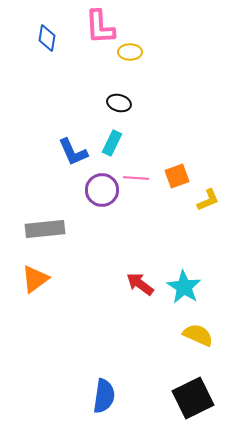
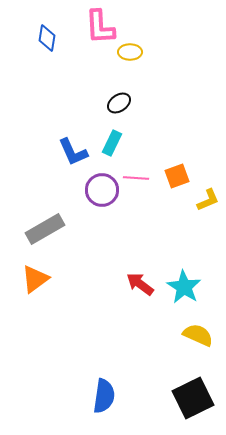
black ellipse: rotated 50 degrees counterclockwise
gray rectangle: rotated 24 degrees counterclockwise
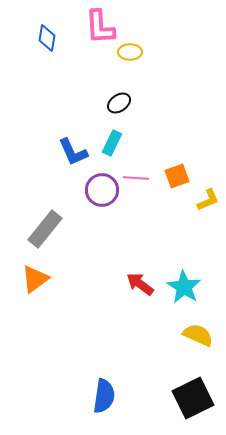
gray rectangle: rotated 21 degrees counterclockwise
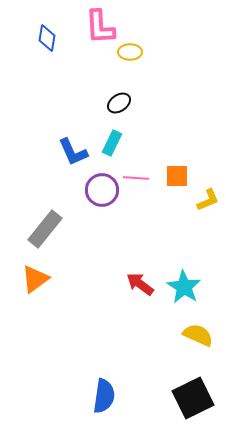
orange square: rotated 20 degrees clockwise
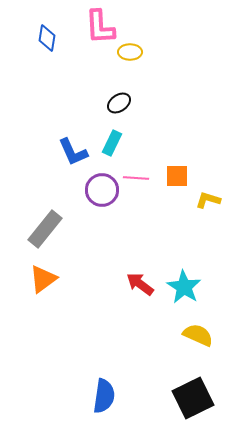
yellow L-shape: rotated 140 degrees counterclockwise
orange triangle: moved 8 px right
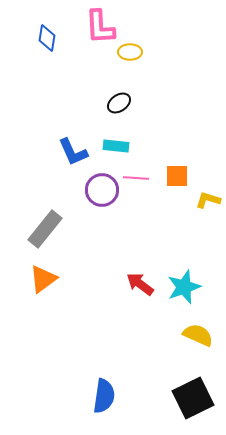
cyan rectangle: moved 4 px right, 3 px down; rotated 70 degrees clockwise
cyan star: rotated 20 degrees clockwise
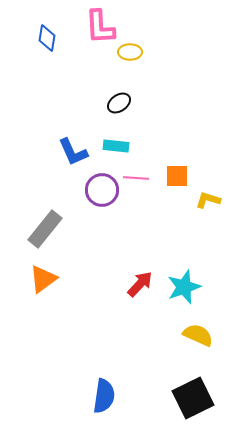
red arrow: rotated 96 degrees clockwise
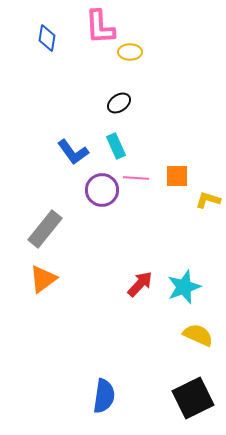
cyan rectangle: rotated 60 degrees clockwise
blue L-shape: rotated 12 degrees counterclockwise
